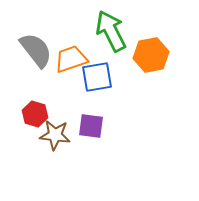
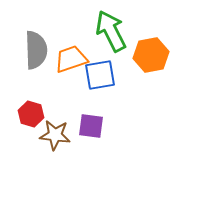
gray semicircle: rotated 36 degrees clockwise
blue square: moved 3 px right, 2 px up
red hexagon: moved 4 px left
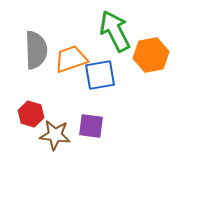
green arrow: moved 4 px right
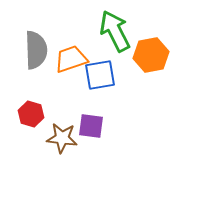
brown star: moved 7 px right, 3 px down
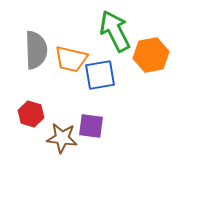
orange trapezoid: rotated 148 degrees counterclockwise
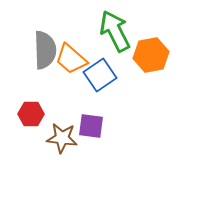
gray semicircle: moved 9 px right
orange trapezoid: rotated 28 degrees clockwise
blue square: rotated 24 degrees counterclockwise
red hexagon: rotated 15 degrees counterclockwise
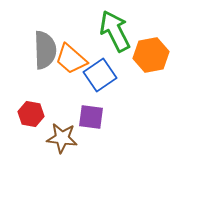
red hexagon: rotated 10 degrees clockwise
purple square: moved 9 px up
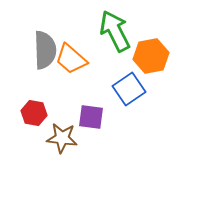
orange hexagon: moved 1 px down
blue square: moved 29 px right, 14 px down
red hexagon: moved 3 px right, 1 px up
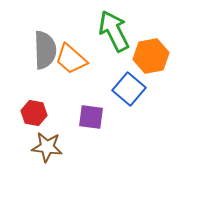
green arrow: moved 1 px left
blue square: rotated 16 degrees counterclockwise
brown star: moved 15 px left, 9 px down
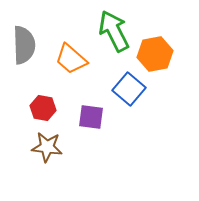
gray semicircle: moved 21 px left, 5 px up
orange hexagon: moved 4 px right, 2 px up
red hexagon: moved 9 px right, 5 px up
